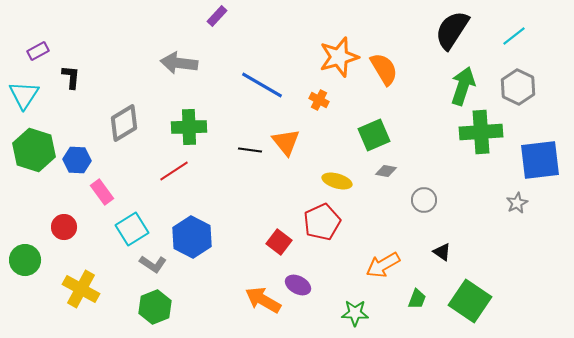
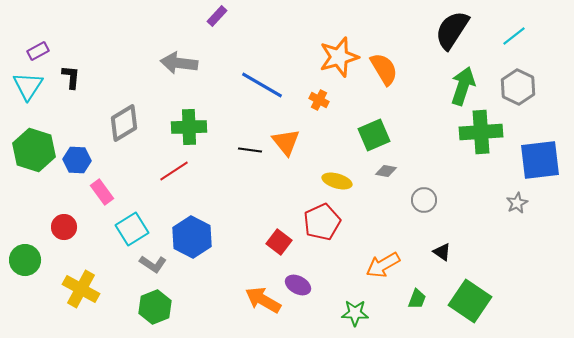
cyan triangle at (24, 95): moved 4 px right, 9 px up
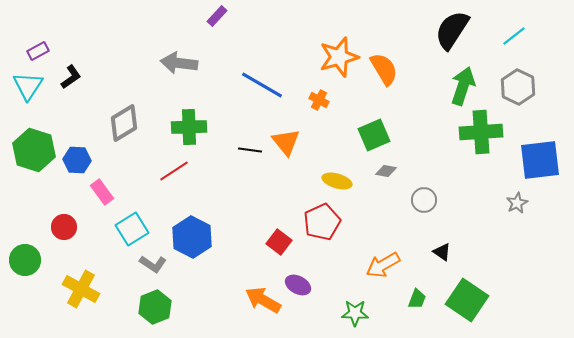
black L-shape at (71, 77): rotated 50 degrees clockwise
green square at (470, 301): moved 3 px left, 1 px up
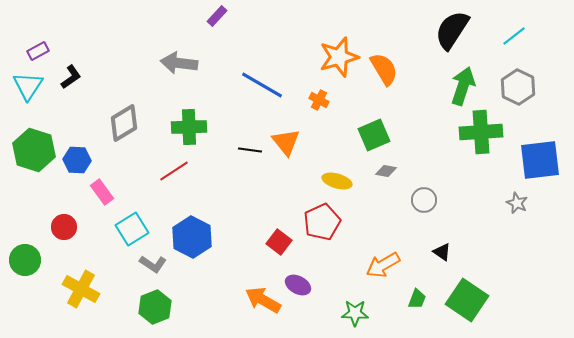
gray star at (517, 203): rotated 20 degrees counterclockwise
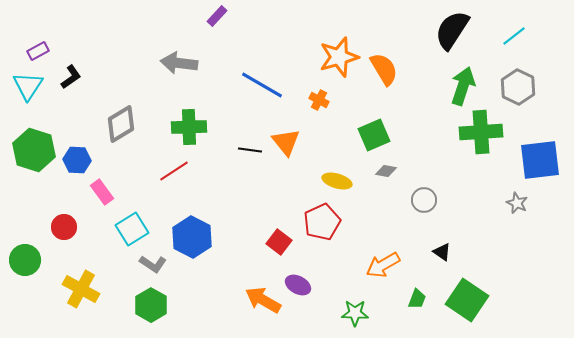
gray diamond at (124, 123): moved 3 px left, 1 px down
green hexagon at (155, 307): moved 4 px left, 2 px up; rotated 8 degrees counterclockwise
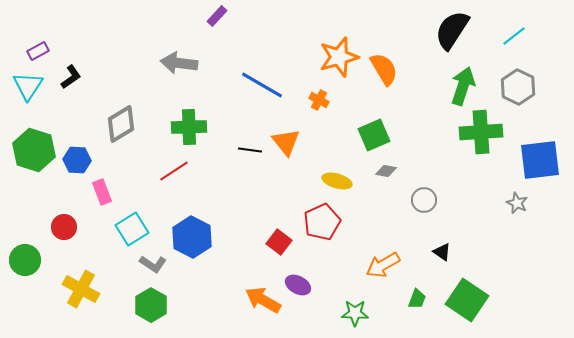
pink rectangle at (102, 192): rotated 15 degrees clockwise
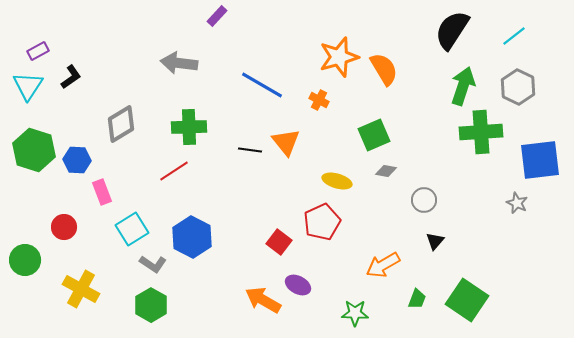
black triangle at (442, 252): moved 7 px left, 11 px up; rotated 36 degrees clockwise
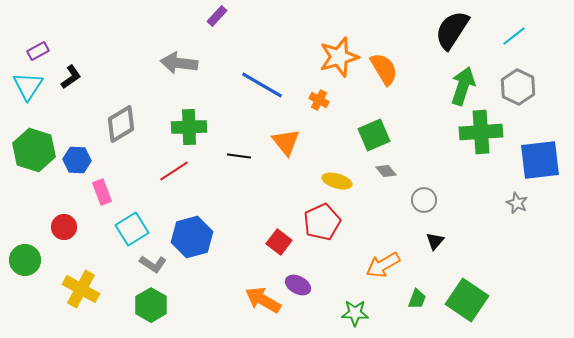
black line at (250, 150): moved 11 px left, 6 px down
gray diamond at (386, 171): rotated 40 degrees clockwise
blue hexagon at (192, 237): rotated 18 degrees clockwise
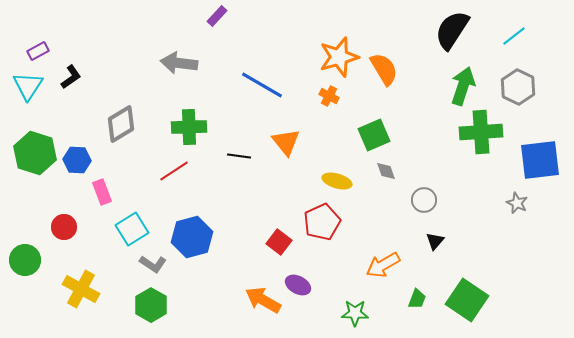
orange cross at (319, 100): moved 10 px right, 4 px up
green hexagon at (34, 150): moved 1 px right, 3 px down
gray diamond at (386, 171): rotated 20 degrees clockwise
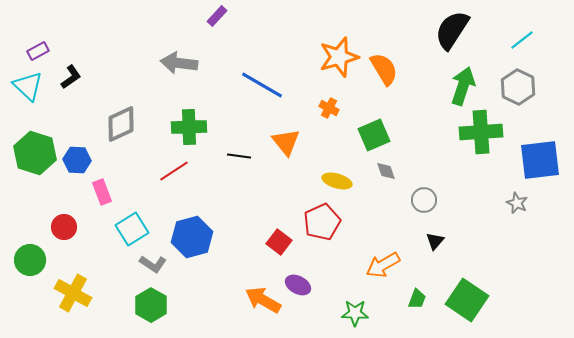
cyan line at (514, 36): moved 8 px right, 4 px down
cyan triangle at (28, 86): rotated 20 degrees counterclockwise
orange cross at (329, 96): moved 12 px down
gray diamond at (121, 124): rotated 6 degrees clockwise
green circle at (25, 260): moved 5 px right
yellow cross at (81, 289): moved 8 px left, 4 px down
